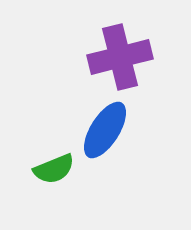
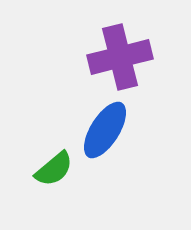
green semicircle: rotated 18 degrees counterclockwise
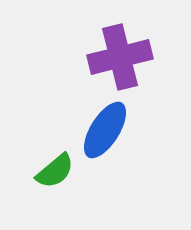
green semicircle: moved 1 px right, 2 px down
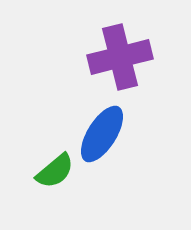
blue ellipse: moved 3 px left, 4 px down
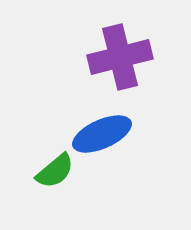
blue ellipse: rotated 34 degrees clockwise
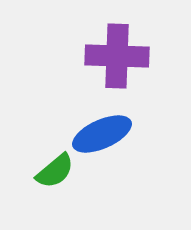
purple cross: moved 3 px left, 1 px up; rotated 16 degrees clockwise
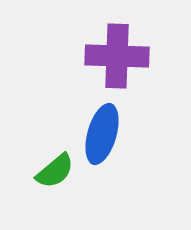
blue ellipse: rotated 50 degrees counterclockwise
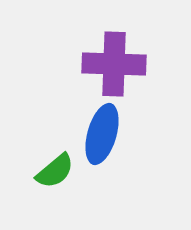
purple cross: moved 3 px left, 8 px down
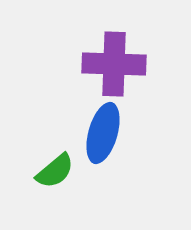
blue ellipse: moved 1 px right, 1 px up
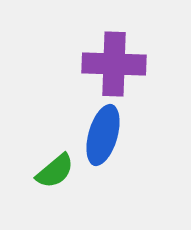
blue ellipse: moved 2 px down
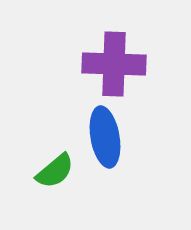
blue ellipse: moved 2 px right, 2 px down; rotated 26 degrees counterclockwise
